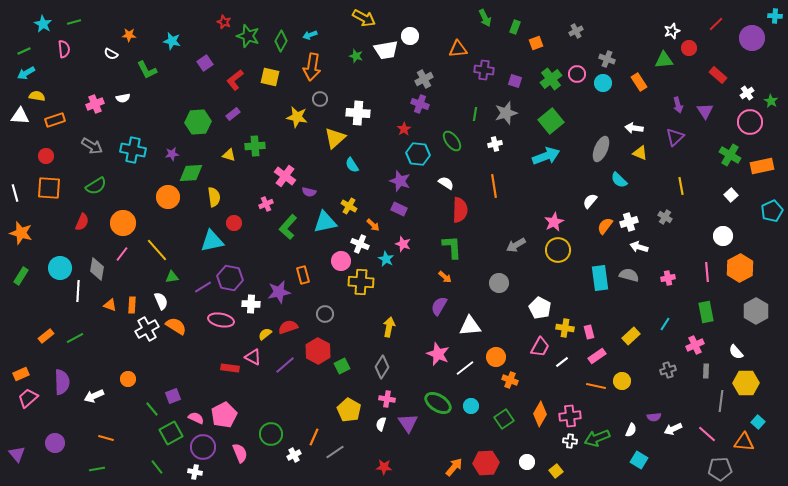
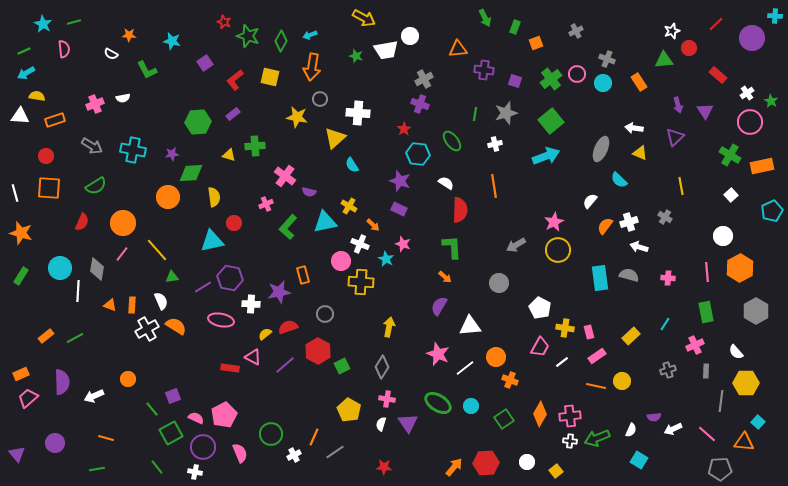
pink cross at (668, 278): rotated 16 degrees clockwise
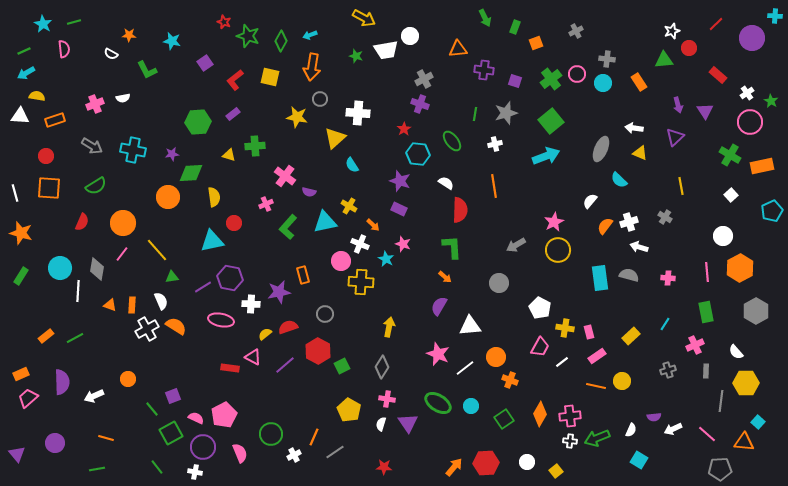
gray cross at (607, 59): rotated 14 degrees counterclockwise
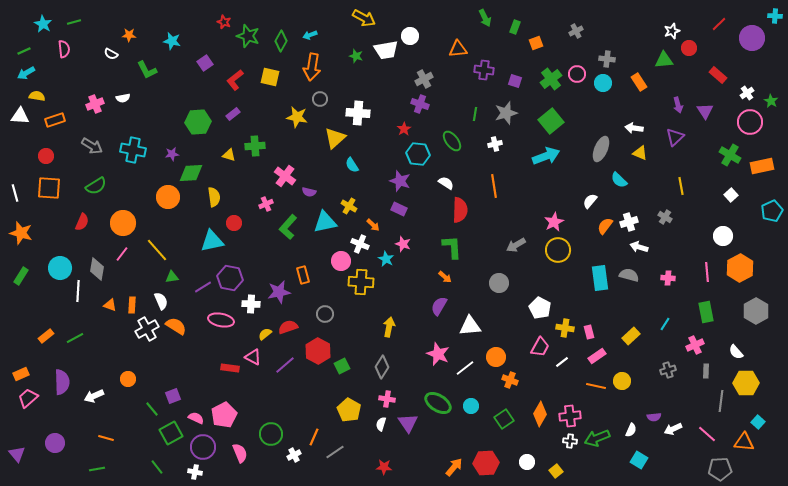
red line at (716, 24): moved 3 px right
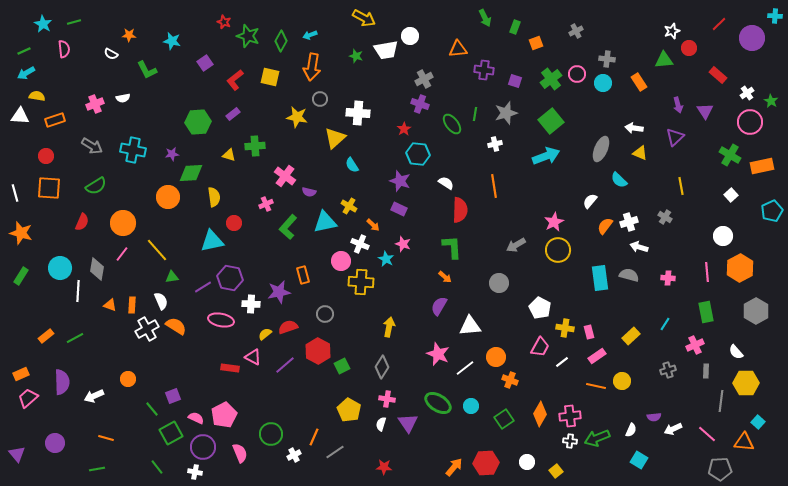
green ellipse at (452, 141): moved 17 px up
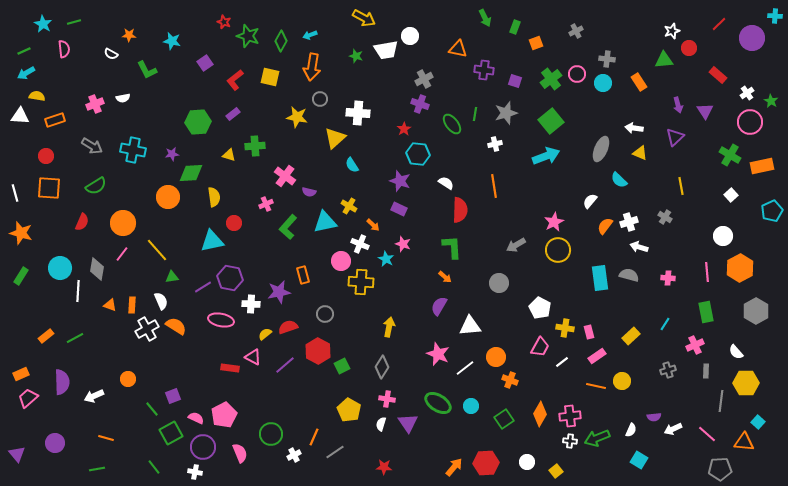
orange triangle at (458, 49): rotated 18 degrees clockwise
green line at (157, 467): moved 3 px left
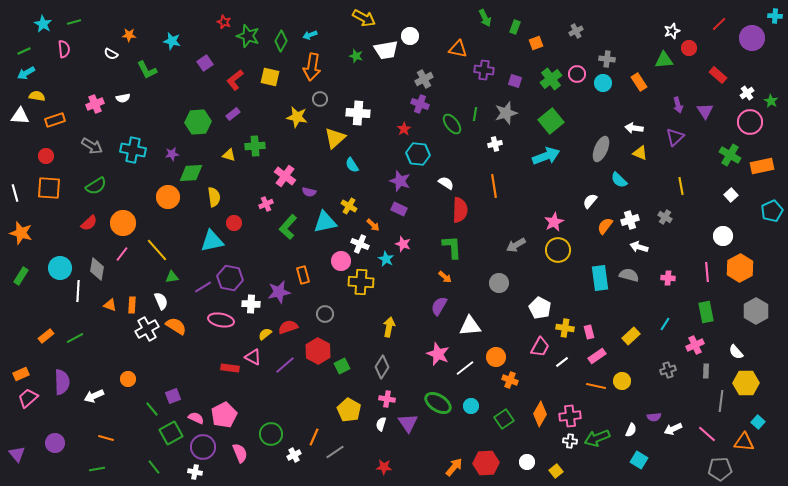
red semicircle at (82, 222): moved 7 px right, 1 px down; rotated 24 degrees clockwise
white cross at (629, 222): moved 1 px right, 2 px up
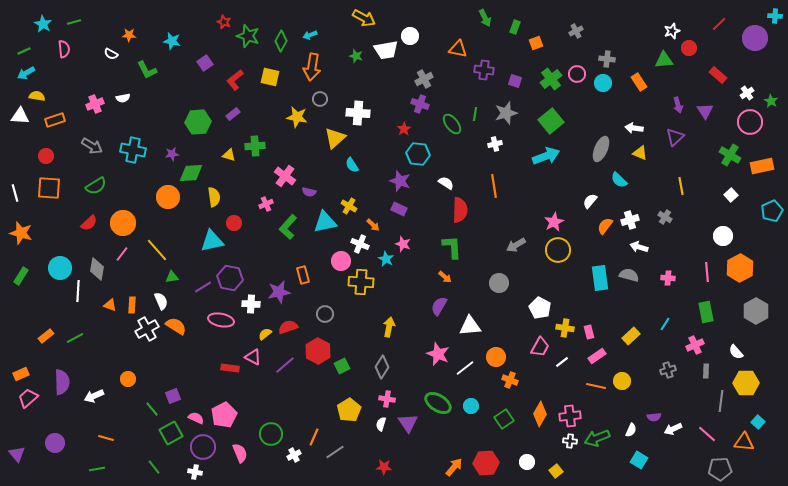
purple circle at (752, 38): moved 3 px right
yellow pentagon at (349, 410): rotated 10 degrees clockwise
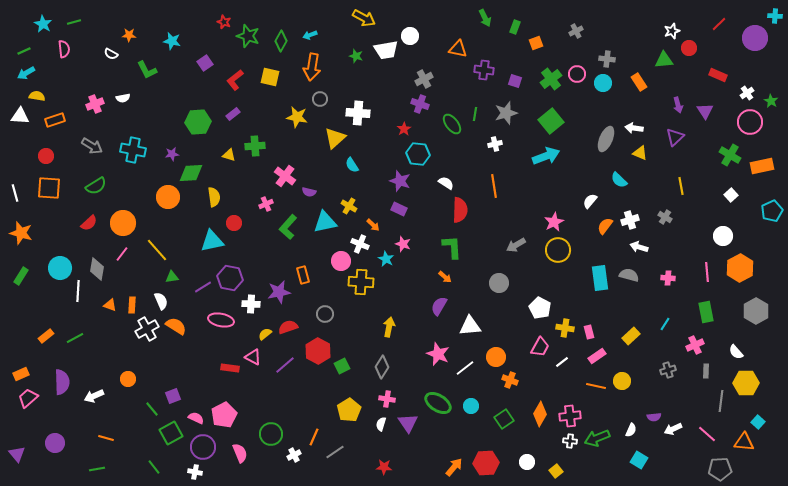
red rectangle at (718, 75): rotated 18 degrees counterclockwise
gray ellipse at (601, 149): moved 5 px right, 10 px up
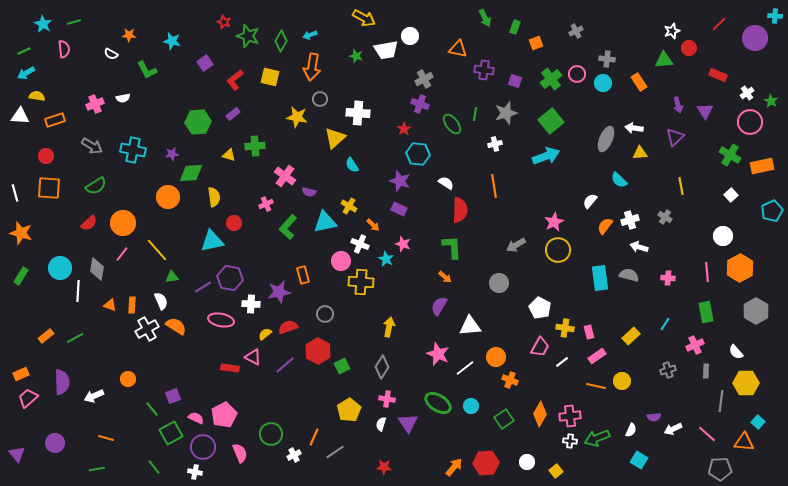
yellow triangle at (640, 153): rotated 28 degrees counterclockwise
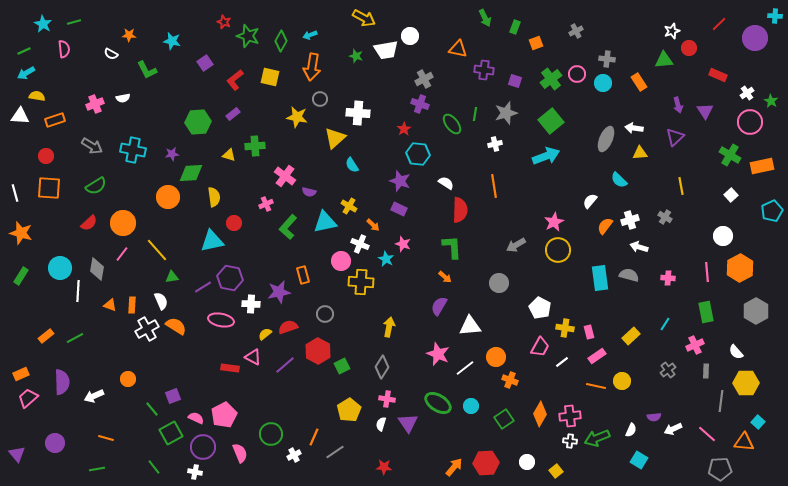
gray cross at (668, 370): rotated 21 degrees counterclockwise
